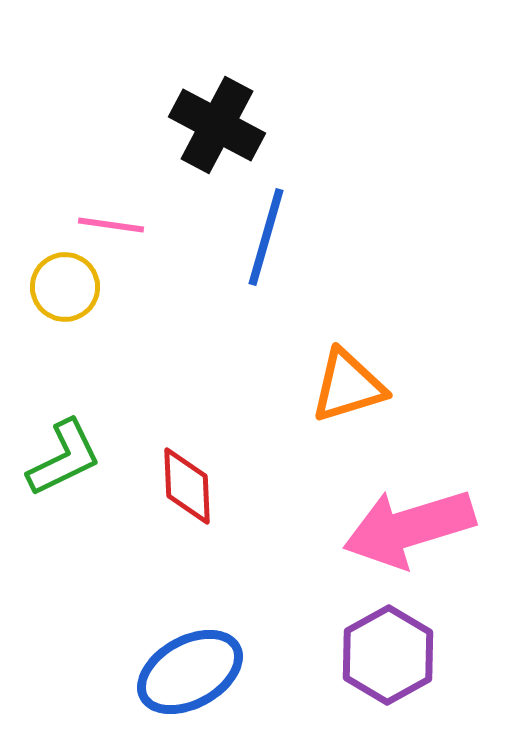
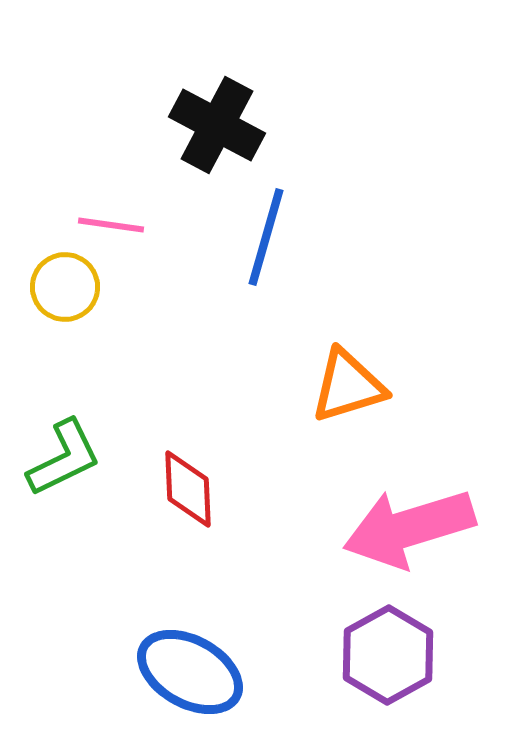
red diamond: moved 1 px right, 3 px down
blue ellipse: rotated 58 degrees clockwise
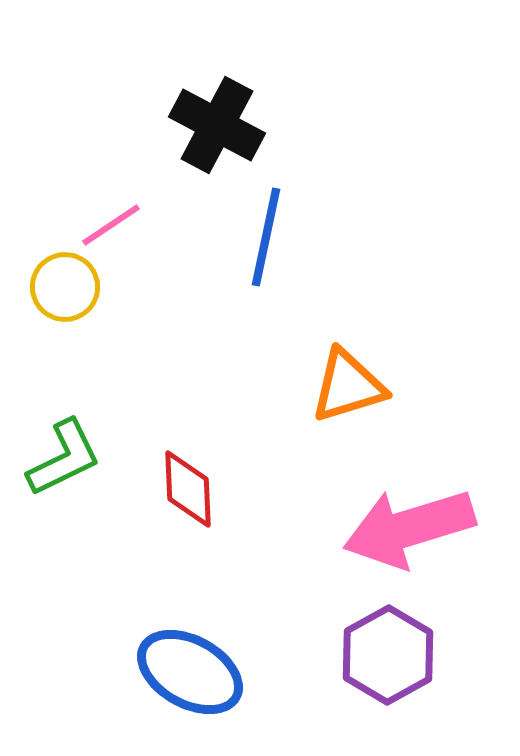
pink line: rotated 42 degrees counterclockwise
blue line: rotated 4 degrees counterclockwise
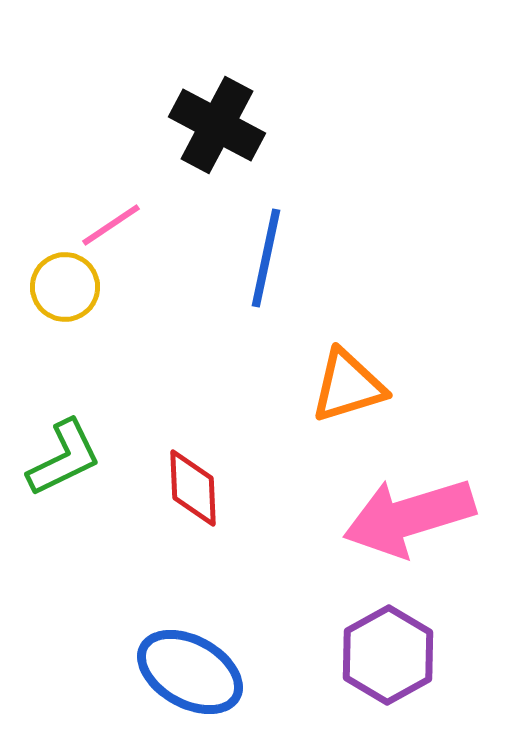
blue line: moved 21 px down
red diamond: moved 5 px right, 1 px up
pink arrow: moved 11 px up
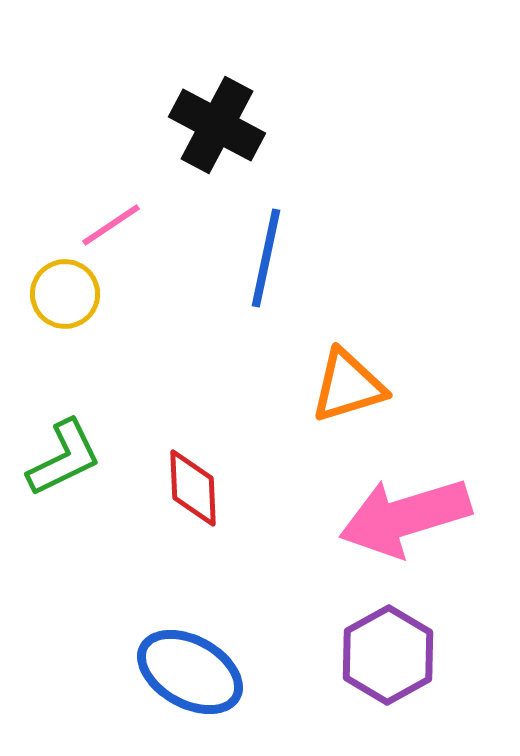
yellow circle: moved 7 px down
pink arrow: moved 4 px left
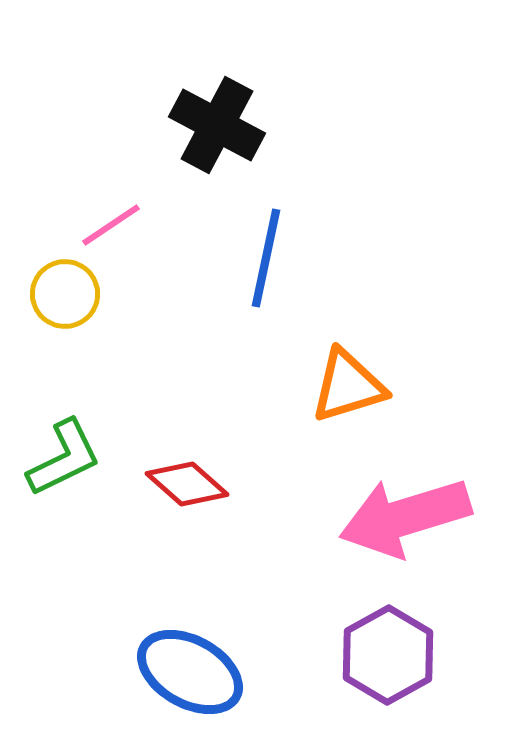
red diamond: moved 6 px left, 4 px up; rotated 46 degrees counterclockwise
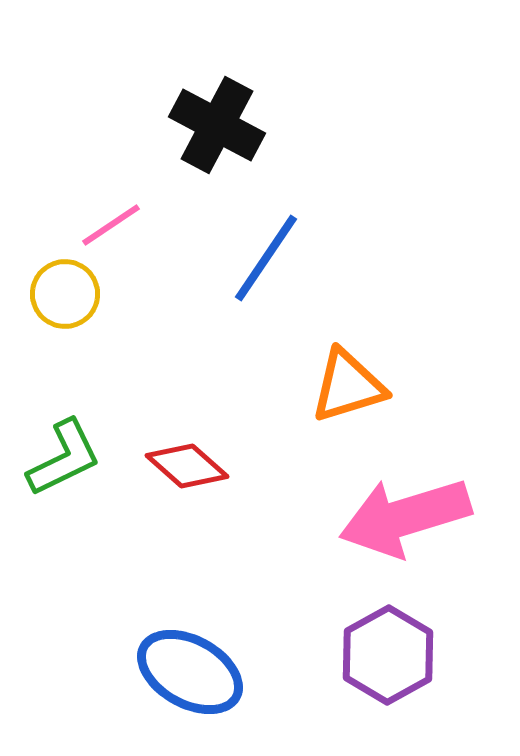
blue line: rotated 22 degrees clockwise
red diamond: moved 18 px up
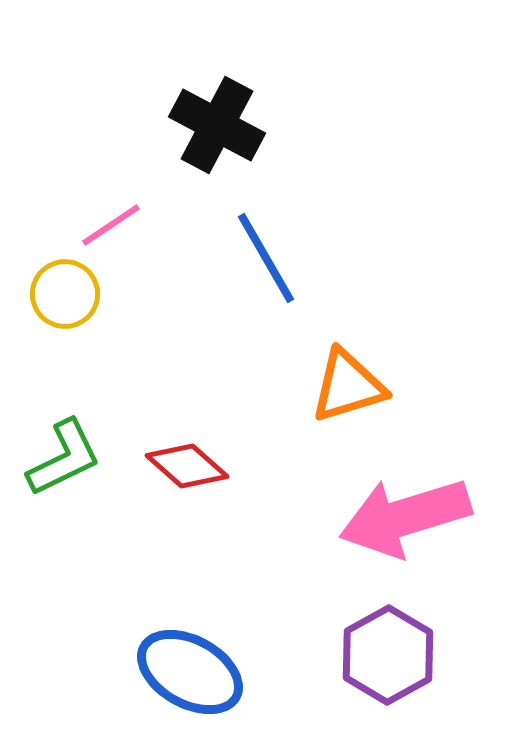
blue line: rotated 64 degrees counterclockwise
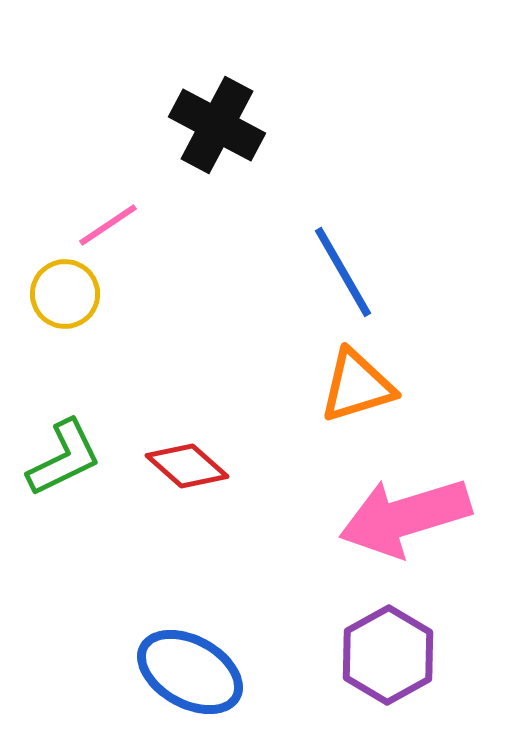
pink line: moved 3 px left
blue line: moved 77 px right, 14 px down
orange triangle: moved 9 px right
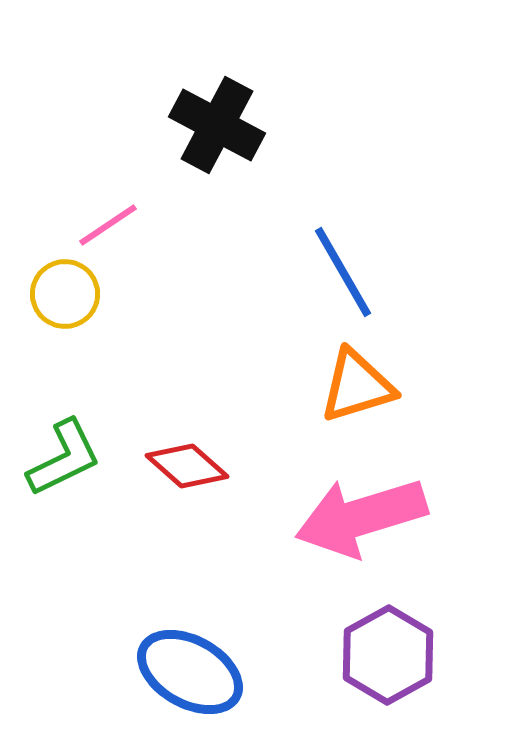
pink arrow: moved 44 px left
